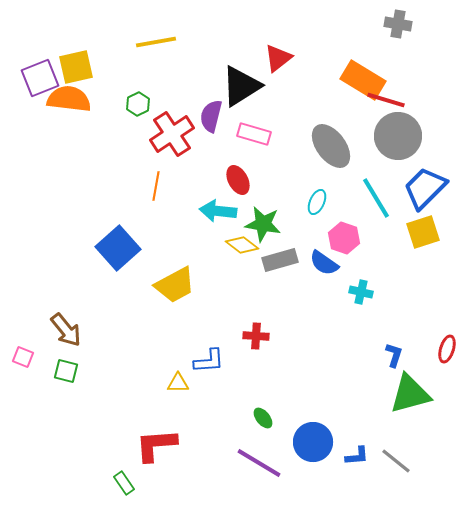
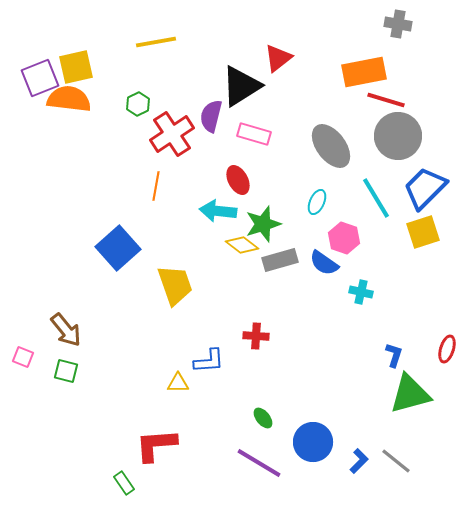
orange rectangle at (363, 80): moved 1 px right, 8 px up; rotated 42 degrees counterclockwise
green star at (263, 224): rotated 27 degrees counterclockwise
yellow trapezoid at (175, 285): rotated 81 degrees counterclockwise
blue L-shape at (357, 456): moved 2 px right, 5 px down; rotated 40 degrees counterclockwise
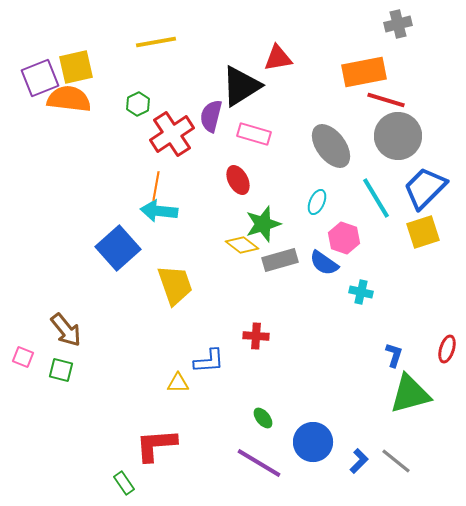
gray cross at (398, 24): rotated 24 degrees counterclockwise
red triangle at (278, 58): rotated 28 degrees clockwise
cyan arrow at (218, 211): moved 59 px left
green square at (66, 371): moved 5 px left, 1 px up
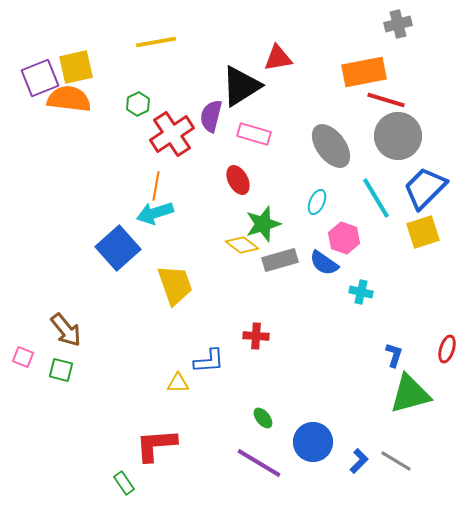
cyan arrow at (159, 211): moved 4 px left, 2 px down; rotated 24 degrees counterclockwise
gray line at (396, 461): rotated 8 degrees counterclockwise
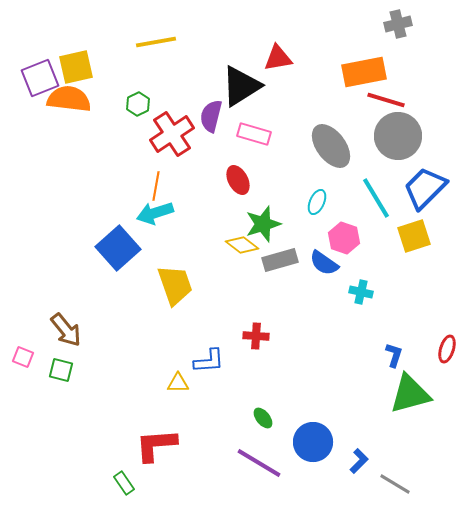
yellow square at (423, 232): moved 9 px left, 4 px down
gray line at (396, 461): moved 1 px left, 23 px down
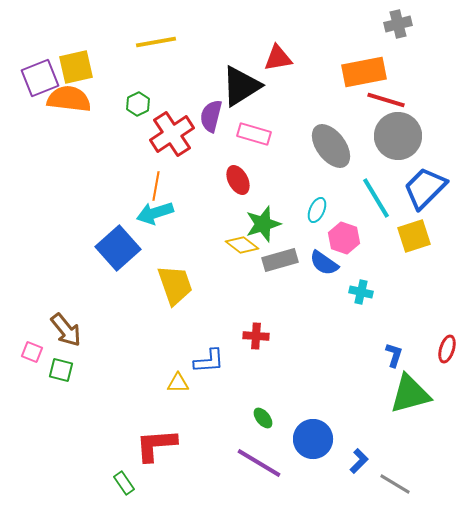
cyan ellipse at (317, 202): moved 8 px down
pink square at (23, 357): moved 9 px right, 5 px up
blue circle at (313, 442): moved 3 px up
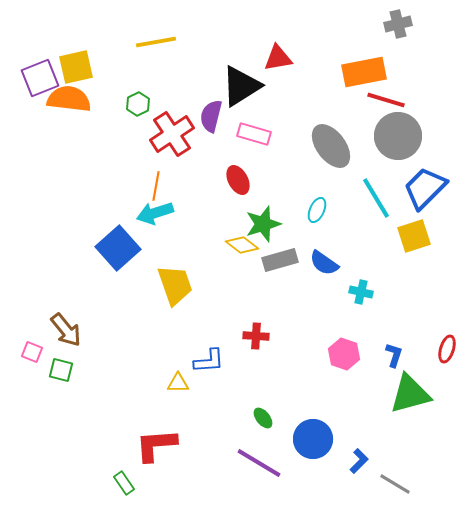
pink hexagon at (344, 238): moved 116 px down
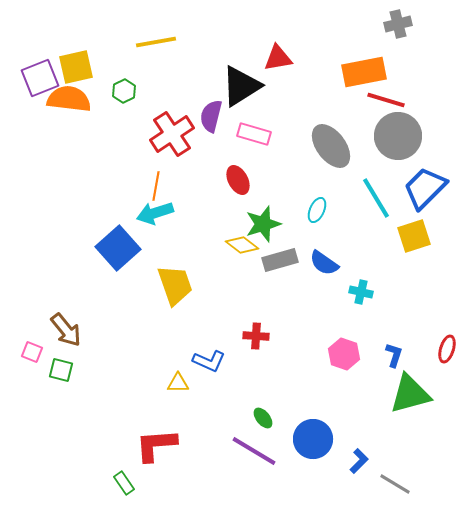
green hexagon at (138, 104): moved 14 px left, 13 px up
blue L-shape at (209, 361): rotated 28 degrees clockwise
purple line at (259, 463): moved 5 px left, 12 px up
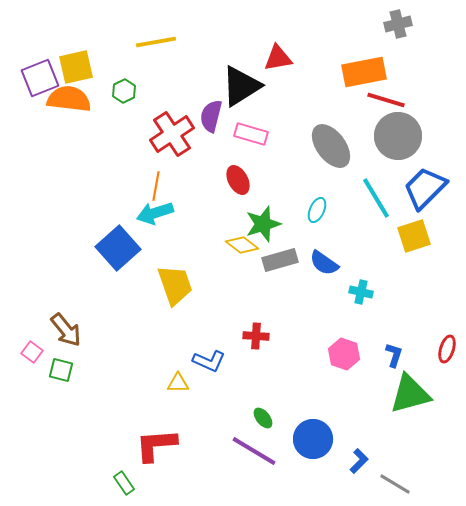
pink rectangle at (254, 134): moved 3 px left
pink square at (32, 352): rotated 15 degrees clockwise
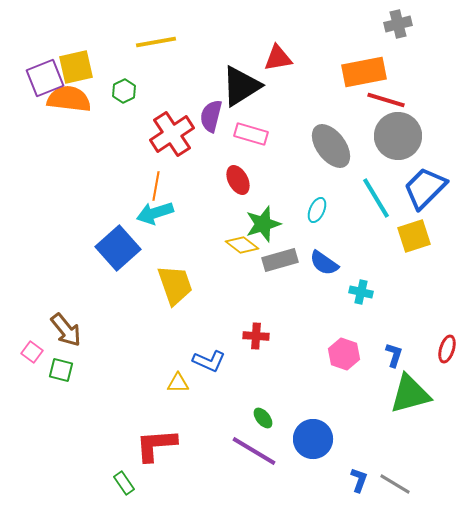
purple square at (40, 78): moved 5 px right
blue L-shape at (359, 461): moved 19 px down; rotated 25 degrees counterclockwise
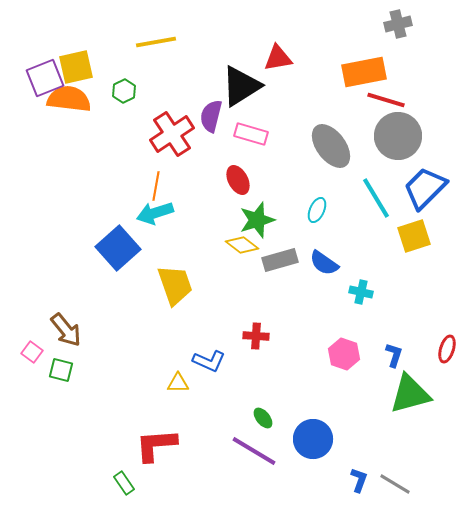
green star at (263, 224): moved 6 px left, 4 px up
